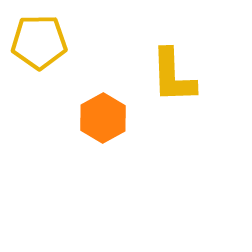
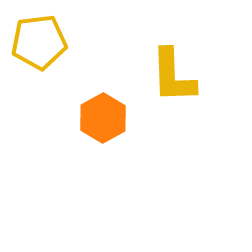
yellow pentagon: rotated 6 degrees counterclockwise
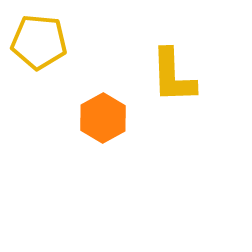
yellow pentagon: rotated 12 degrees clockwise
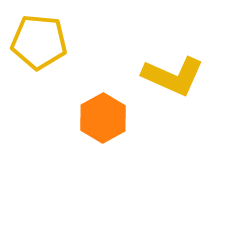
yellow L-shape: rotated 64 degrees counterclockwise
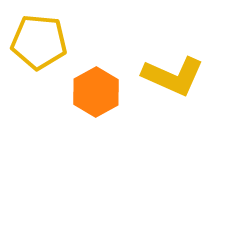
orange hexagon: moved 7 px left, 26 px up
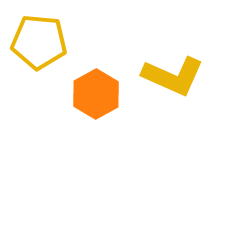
orange hexagon: moved 2 px down
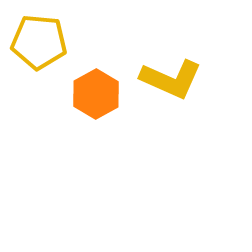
yellow L-shape: moved 2 px left, 3 px down
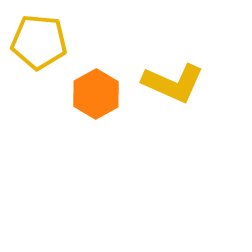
yellow L-shape: moved 2 px right, 4 px down
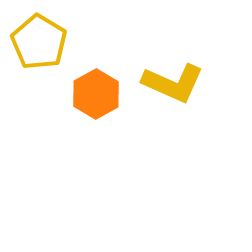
yellow pentagon: rotated 26 degrees clockwise
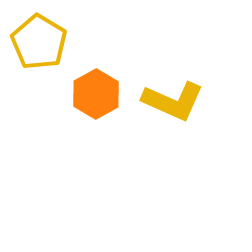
yellow L-shape: moved 18 px down
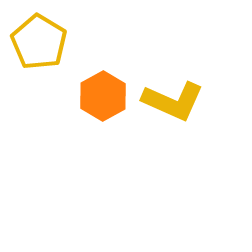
orange hexagon: moved 7 px right, 2 px down
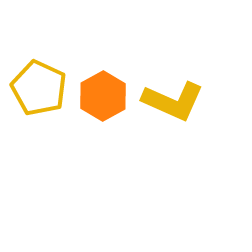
yellow pentagon: moved 46 px down; rotated 6 degrees counterclockwise
